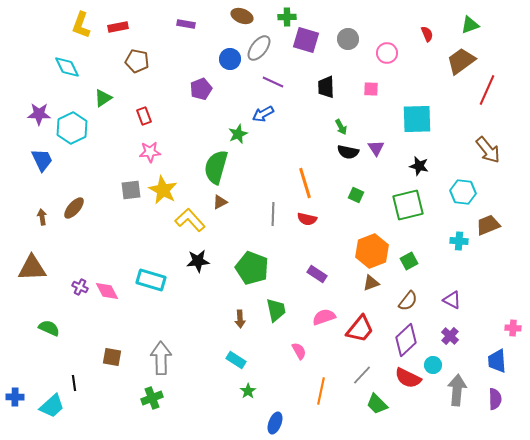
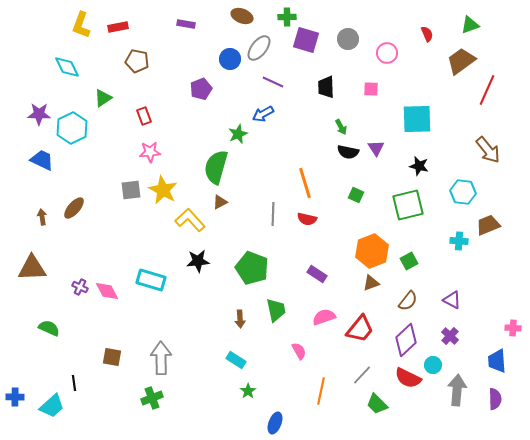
blue trapezoid at (42, 160): rotated 40 degrees counterclockwise
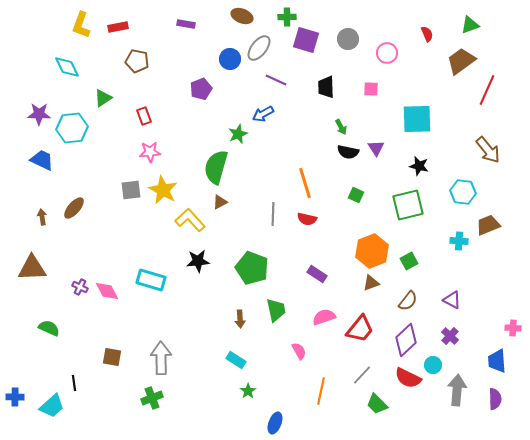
purple line at (273, 82): moved 3 px right, 2 px up
cyan hexagon at (72, 128): rotated 20 degrees clockwise
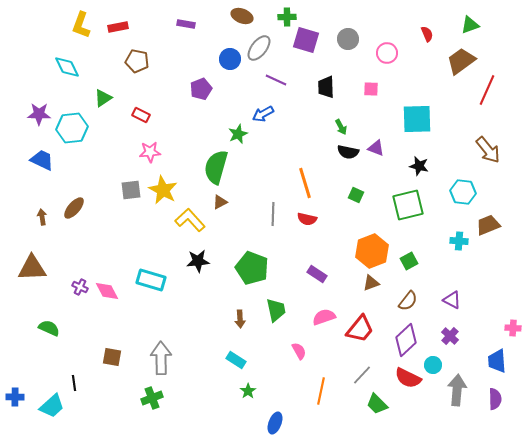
red rectangle at (144, 116): moved 3 px left, 1 px up; rotated 42 degrees counterclockwise
purple triangle at (376, 148): rotated 36 degrees counterclockwise
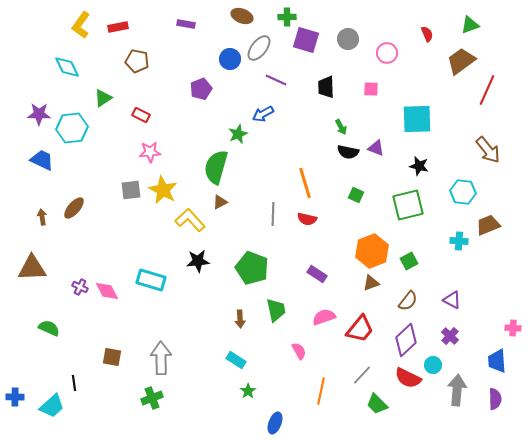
yellow L-shape at (81, 25): rotated 16 degrees clockwise
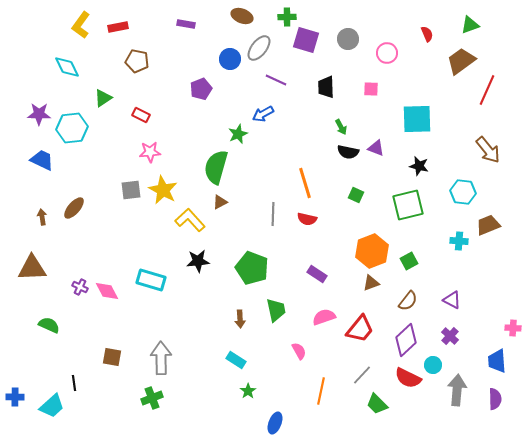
green semicircle at (49, 328): moved 3 px up
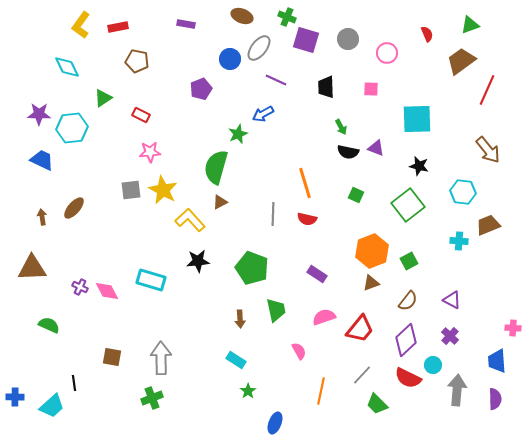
green cross at (287, 17): rotated 24 degrees clockwise
green square at (408, 205): rotated 24 degrees counterclockwise
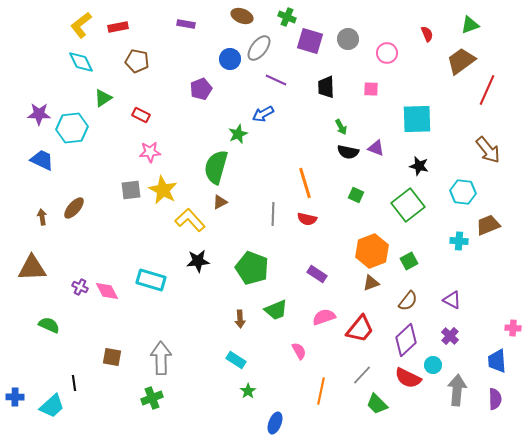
yellow L-shape at (81, 25): rotated 16 degrees clockwise
purple square at (306, 40): moved 4 px right, 1 px down
cyan diamond at (67, 67): moved 14 px right, 5 px up
green trapezoid at (276, 310): rotated 80 degrees clockwise
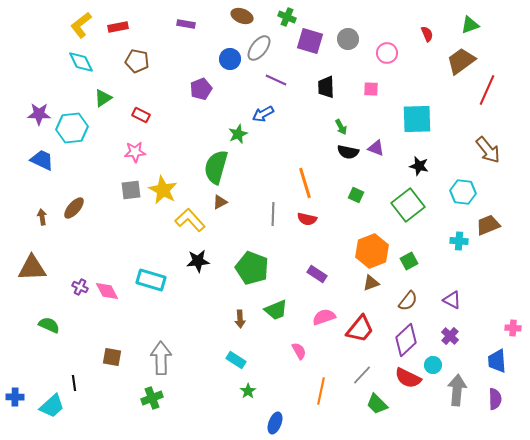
pink star at (150, 152): moved 15 px left
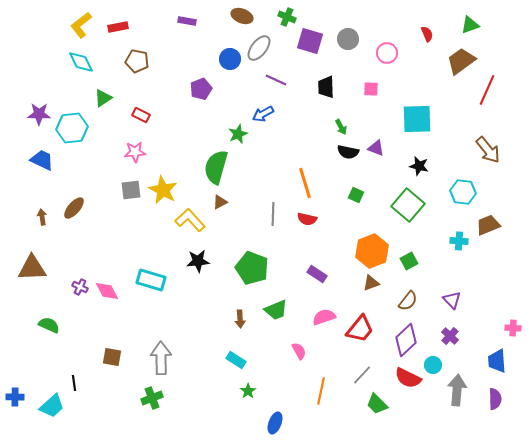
purple rectangle at (186, 24): moved 1 px right, 3 px up
green square at (408, 205): rotated 12 degrees counterclockwise
purple triangle at (452, 300): rotated 18 degrees clockwise
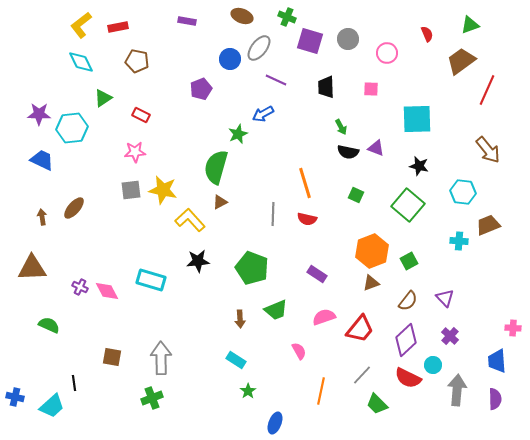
yellow star at (163, 190): rotated 16 degrees counterclockwise
purple triangle at (452, 300): moved 7 px left, 2 px up
blue cross at (15, 397): rotated 12 degrees clockwise
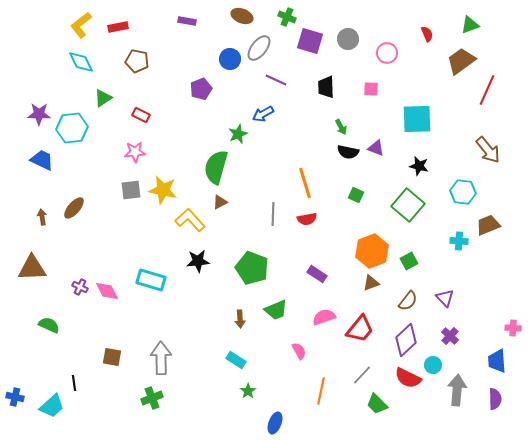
red semicircle at (307, 219): rotated 24 degrees counterclockwise
